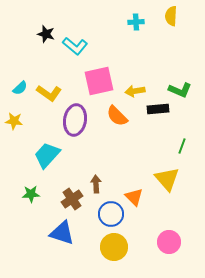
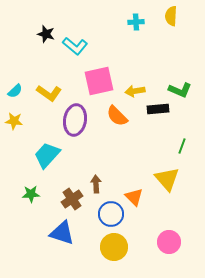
cyan semicircle: moved 5 px left, 3 px down
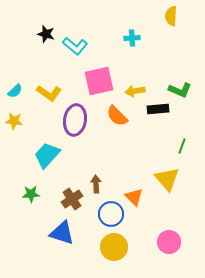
cyan cross: moved 4 px left, 16 px down
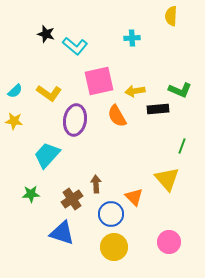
orange semicircle: rotated 15 degrees clockwise
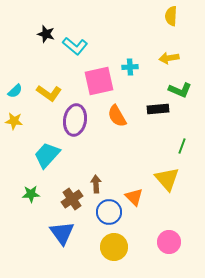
cyan cross: moved 2 px left, 29 px down
yellow arrow: moved 34 px right, 33 px up
blue circle: moved 2 px left, 2 px up
blue triangle: rotated 36 degrees clockwise
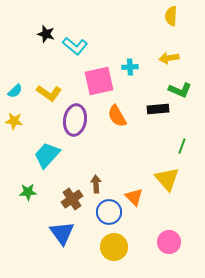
green star: moved 3 px left, 2 px up
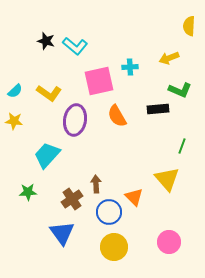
yellow semicircle: moved 18 px right, 10 px down
black star: moved 7 px down
yellow arrow: rotated 12 degrees counterclockwise
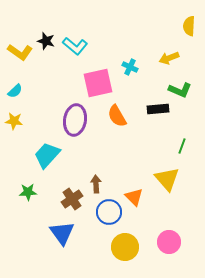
cyan cross: rotated 28 degrees clockwise
pink square: moved 1 px left, 2 px down
yellow L-shape: moved 29 px left, 41 px up
yellow circle: moved 11 px right
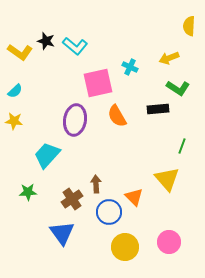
green L-shape: moved 2 px left, 2 px up; rotated 10 degrees clockwise
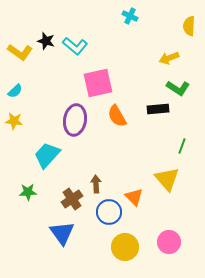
cyan cross: moved 51 px up
